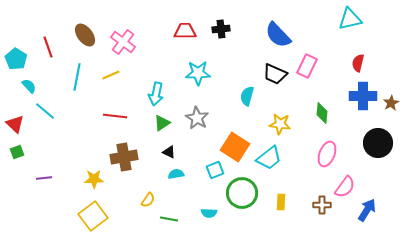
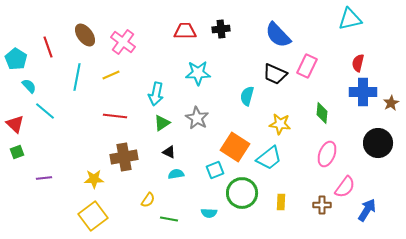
blue cross at (363, 96): moved 4 px up
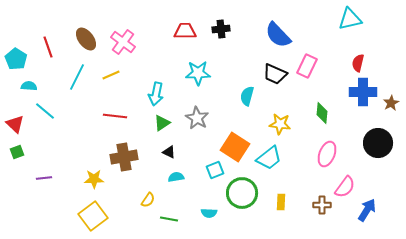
brown ellipse at (85, 35): moved 1 px right, 4 px down
cyan line at (77, 77): rotated 16 degrees clockwise
cyan semicircle at (29, 86): rotated 42 degrees counterclockwise
cyan semicircle at (176, 174): moved 3 px down
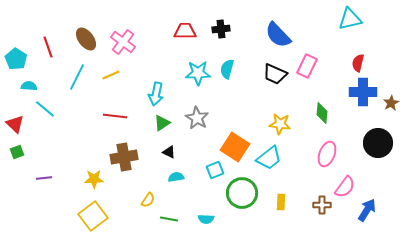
cyan semicircle at (247, 96): moved 20 px left, 27 px up
cyan line at (45, 111): moved 2 px up
cyan semicircle at (209, 213): moved 3 px left, 6 px down
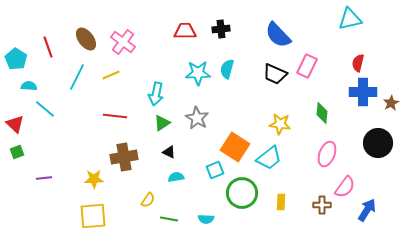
yellow square at (93, 216): rotated 32 degrees clockwise
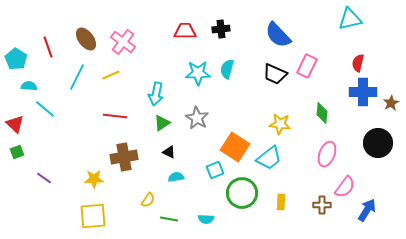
purple line at (44, 178): rotated 42 degrees clockwise
